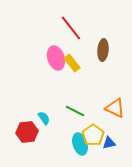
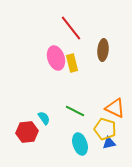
yellow rectangle: rotated 24 degrees clockwise
yellow pentagon: moved 12 px right, 6 px up; rotated 20 degrees counterclockwise
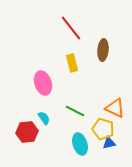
pink ellipse: moved 13 px left, 25 px down
yellow pentagon: moved 2 px left
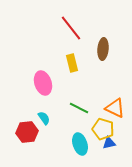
brown ellipse: moved 1 px up
green line: moved 4 px right, 3 px up
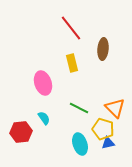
orange triangle: rotated 20 degrees clockwise
red hexagon: moved 6 px left
blue triangle: moved 1 px left
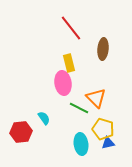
yellow rectangle: moved 3 px left
pink ellipse: moved 20 px right; rotated 10 degrees clockwise
orange triangle: moved 19 px left, 10 px up
cyan ellipse: moved 1 px right; rotated 10 degrees clockwise
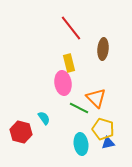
red hexagon: rotated 20 degrees clockwise
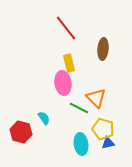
red line: moved 5 px left
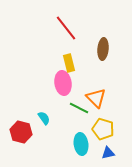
blue triangle: moved 10 px down
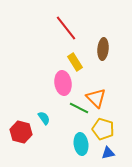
yellow rectangle: moved 6 px right, 1 px up; rotated 18 degrees counterclockwise
